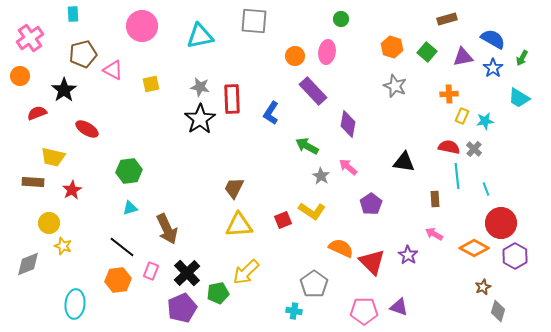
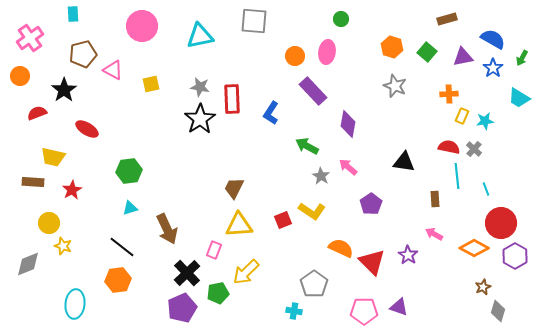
pink rectangle at (151, 271): moved 63 px right, 21 px up
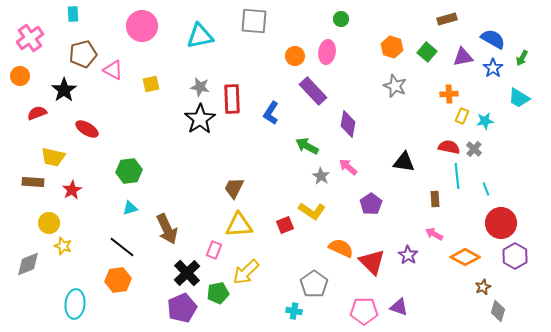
red square at (283, 220): moved 2 px right, 5 px down
orange diamond at (474, 248): moved 9 px left, 9 px down
